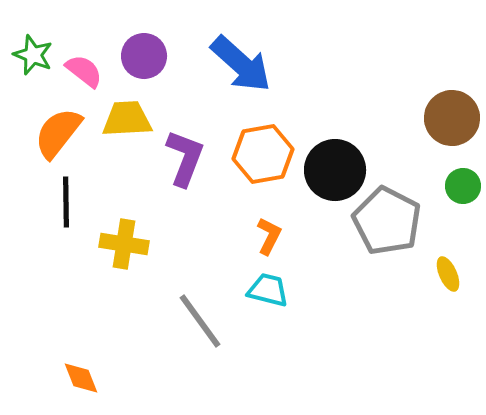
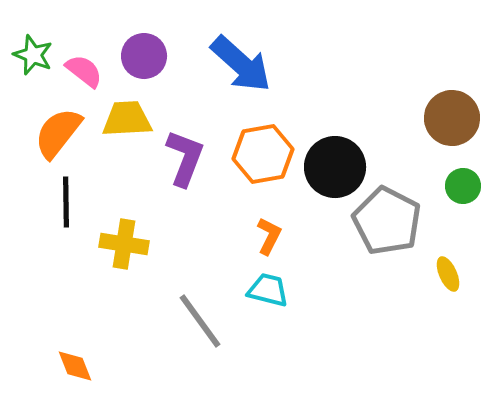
black circle: moved 3 px up
orange diamond: moved 6 px left, 12 px up
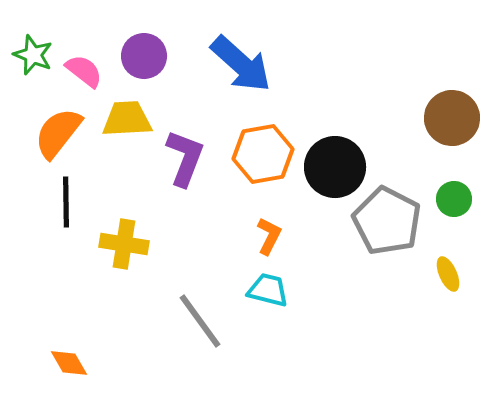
green circle: moved 9 px left, 13 px down
orange diamond: moved 6 px left, 3 px up; rotated 9 degrees counterclockwise
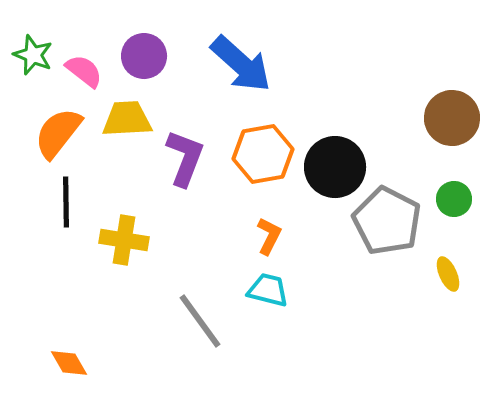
yellow cross: moved 4 px up
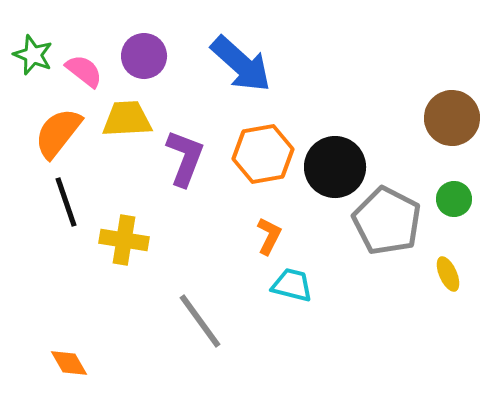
black line: rotated 18 degrees counterclockwise
cyan trapezoid: moved 24 px right, 5 px up
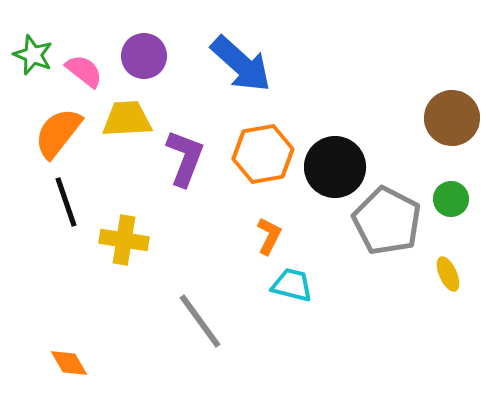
green circle: moved 3 px left
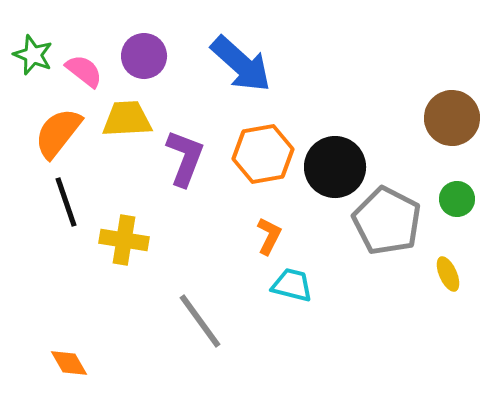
green circle: moved 6 px right
